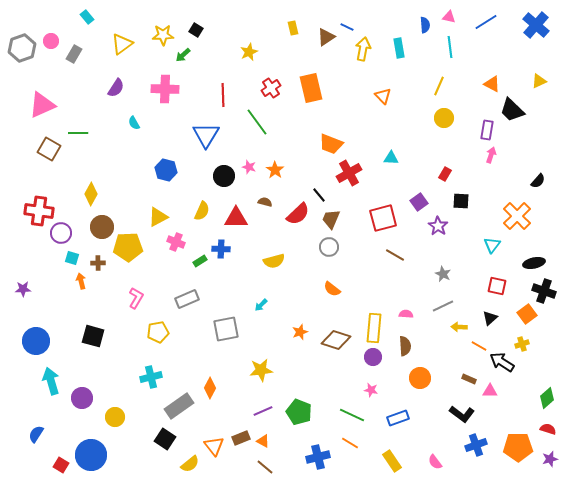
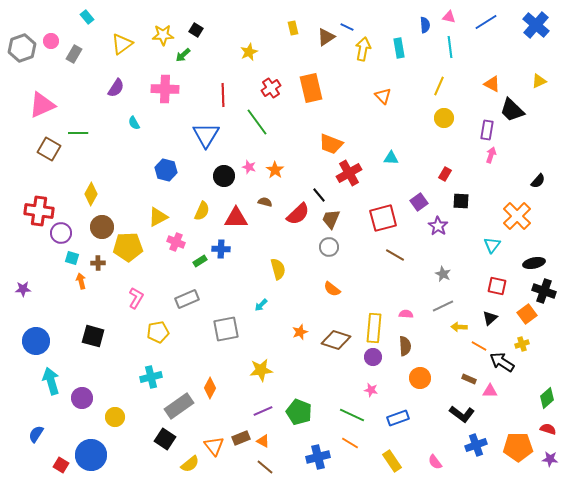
yellow semicircle at (274, 261): moved 4 px right, 8 px down; rotated 90 degrees counterclockwise
purple star at (550, 459): rotated 21 degrees clockwise
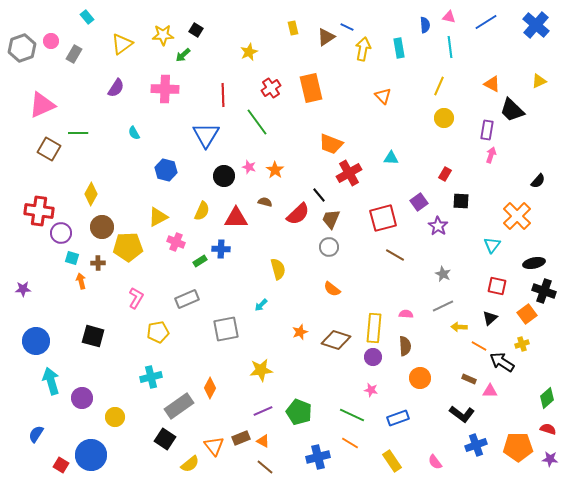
cyan semicircle at (134, 123): moved 10 px down
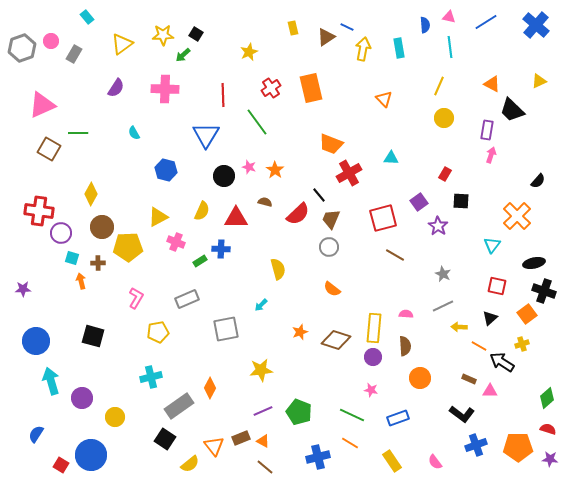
black square at (196, 30): moved 4 px down
orange triangle at (383, 96): moved 1 px right, 3 px down
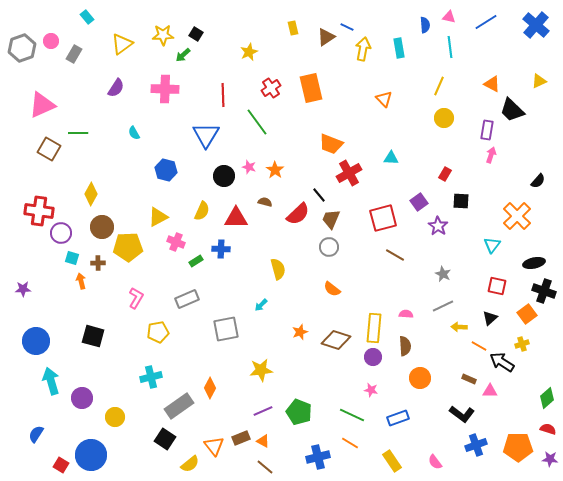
green rectangle at (200, 261): moved 4 px left
